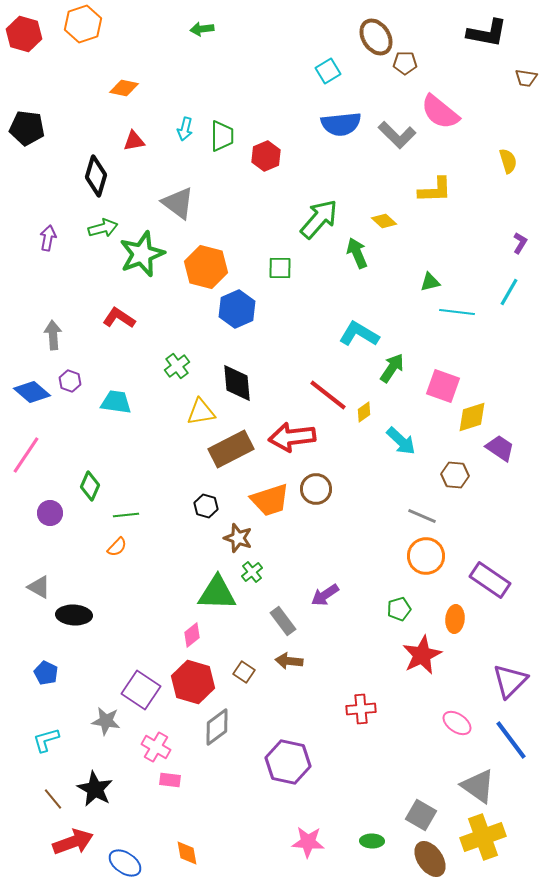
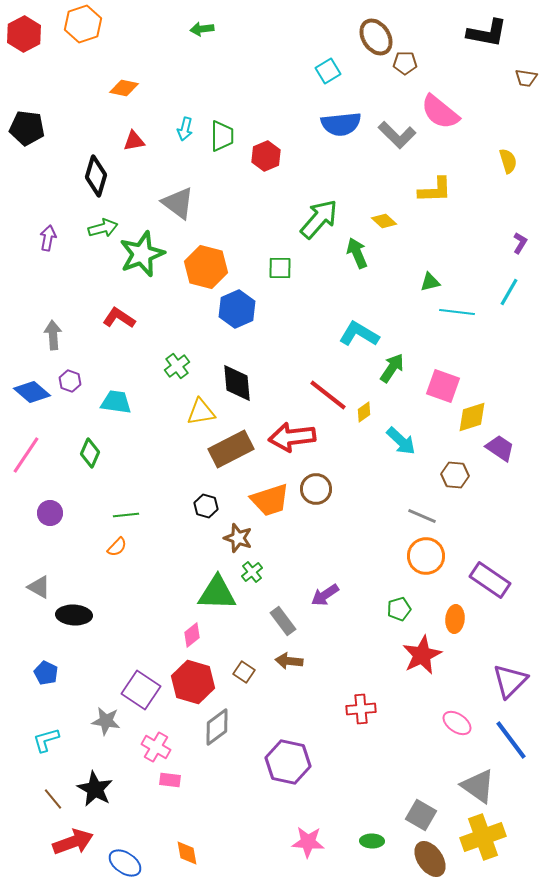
red hexagon at (24, 34): rotated 16 degrees clockwise
green diamond at (90, 486): moved 33 px up
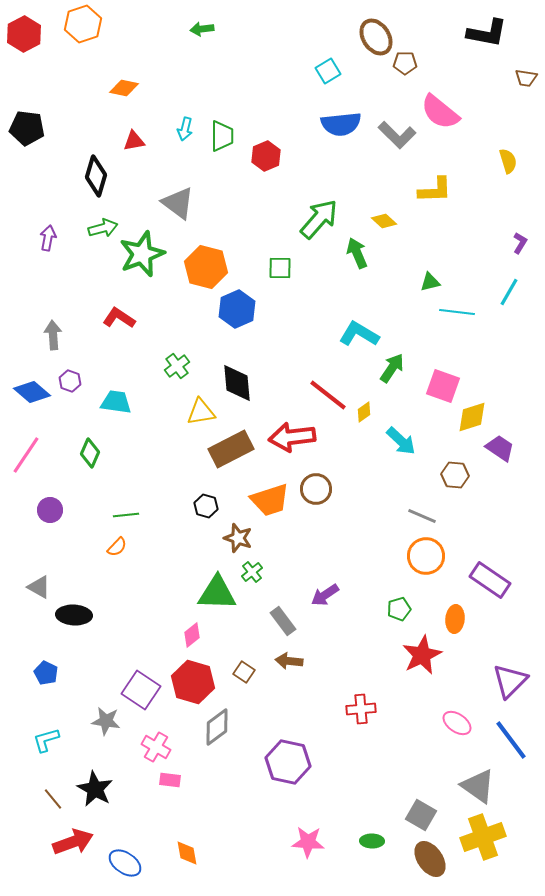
purple circle at (50, 513): moved 3 px up
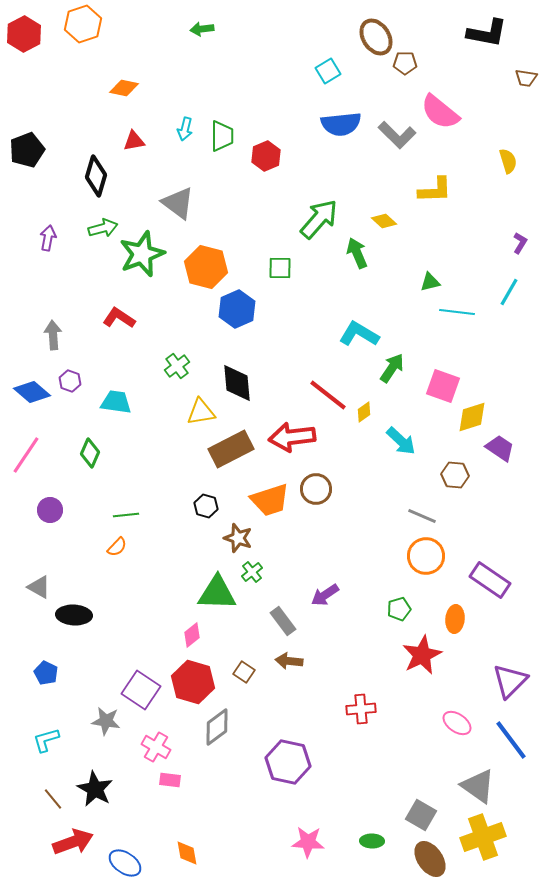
black pentagon at (27, 128): moved 22 px down; rotated 28 degrees counterclockwise
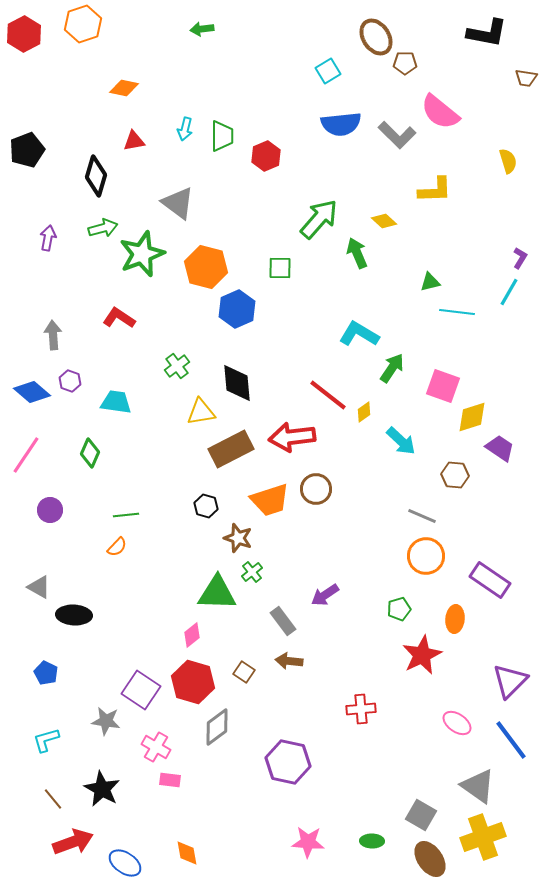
purple L-shape at (520, 243): moved 15 px down
black star at (95, 789): moved 7 px right
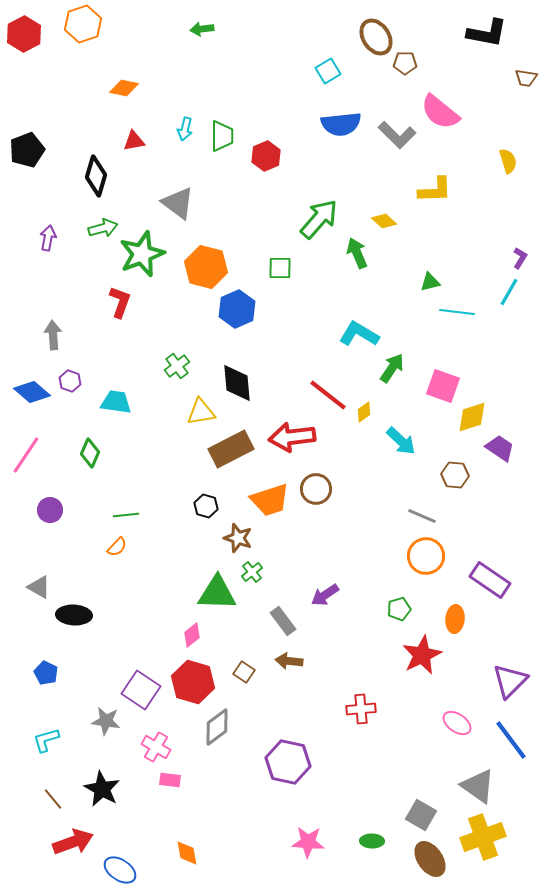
red L-shape at (119, 318): moved 1 px right, 16 px up; rotated 76 degrees clockwise
blue ellipse at (125, 863): moved 5 px left, 7 px down
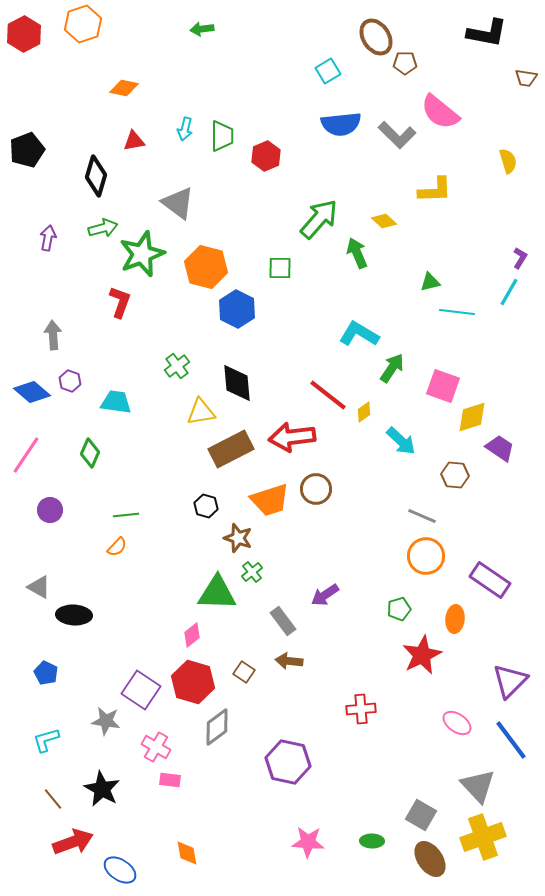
blue hexagon at (237, 309): rotated 9 degrees counterclockwise
gray triangle at (478, 786): rotated 12 degrees clockwise
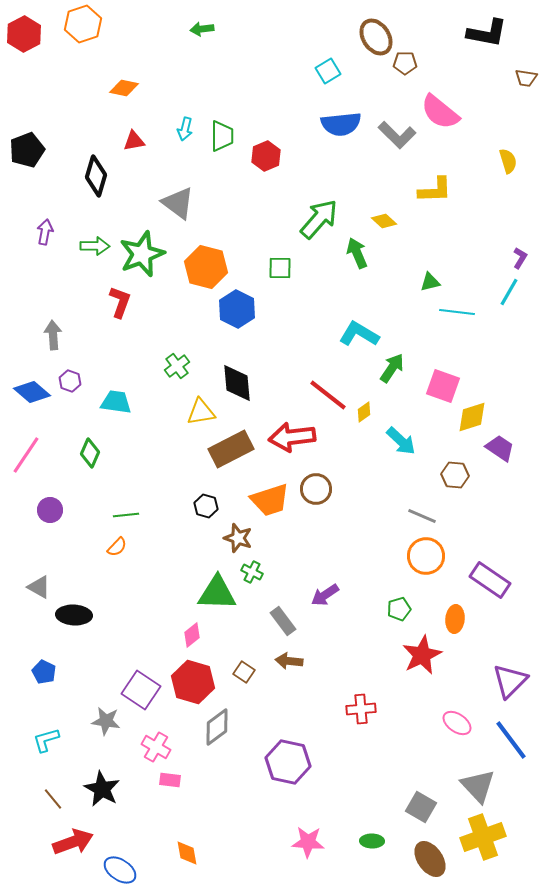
green arrow at (103, 228): moved 8 px left, 18 px down; rotated 16 degrees clockwise
purple arrow at (48, 238): moved 3 px left, 6 px up
green cross at (252, 572): rotated 25 degrees counterclockwise
blue pentagon at (46, 673): moved 2 px left, 1 px up
gray square at (421, 815): moved 8 px up
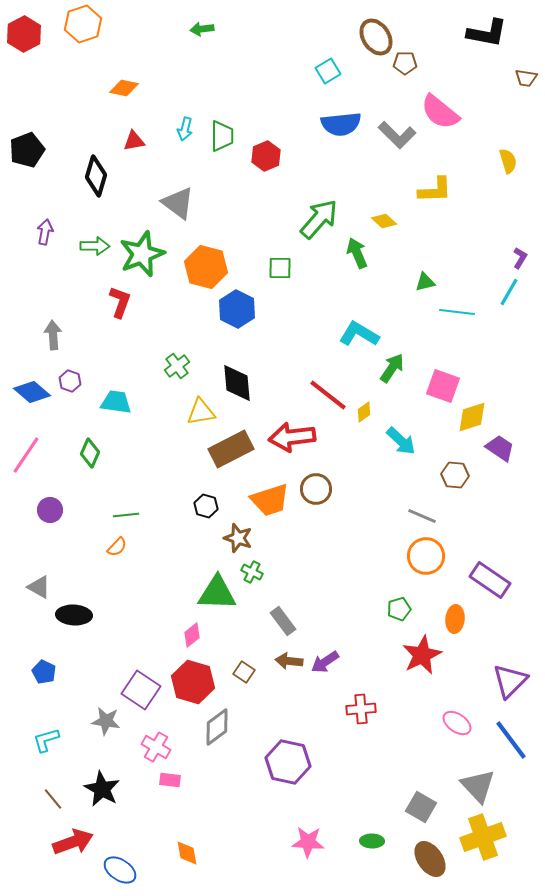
green triangle at (430, 282): moved 5 px left
purple arrow at (325, 595): moved 67 px down
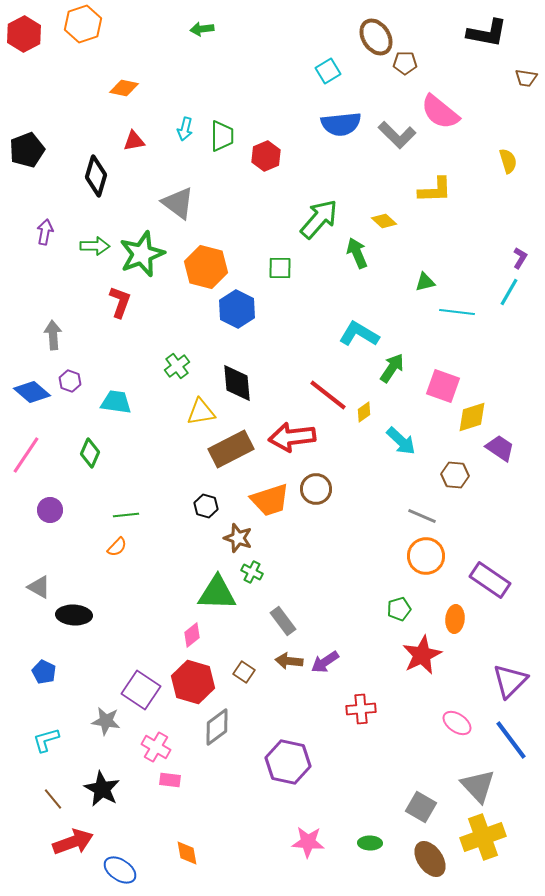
green ellipse at (372, 841): moved 2 px left, 2 px down
